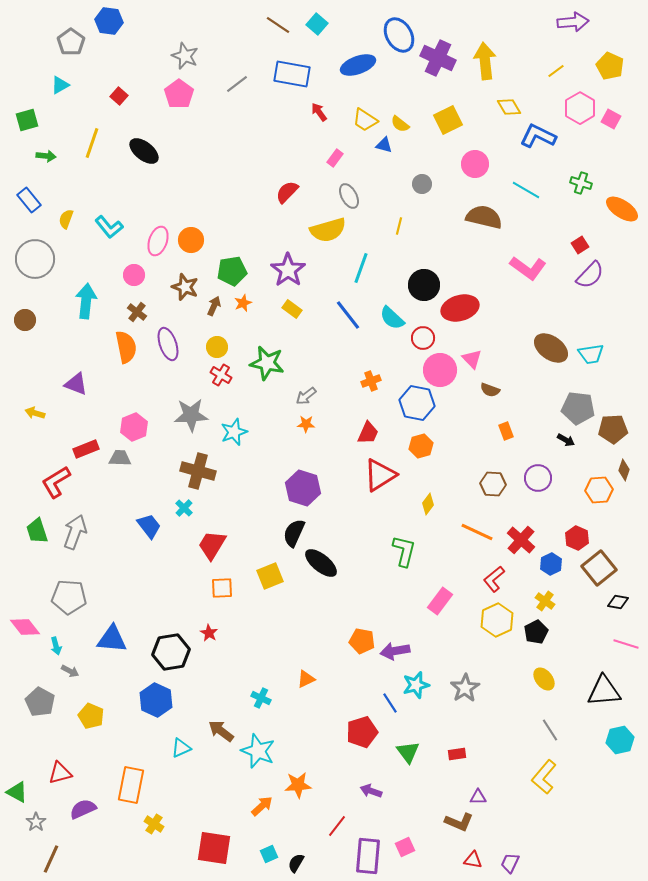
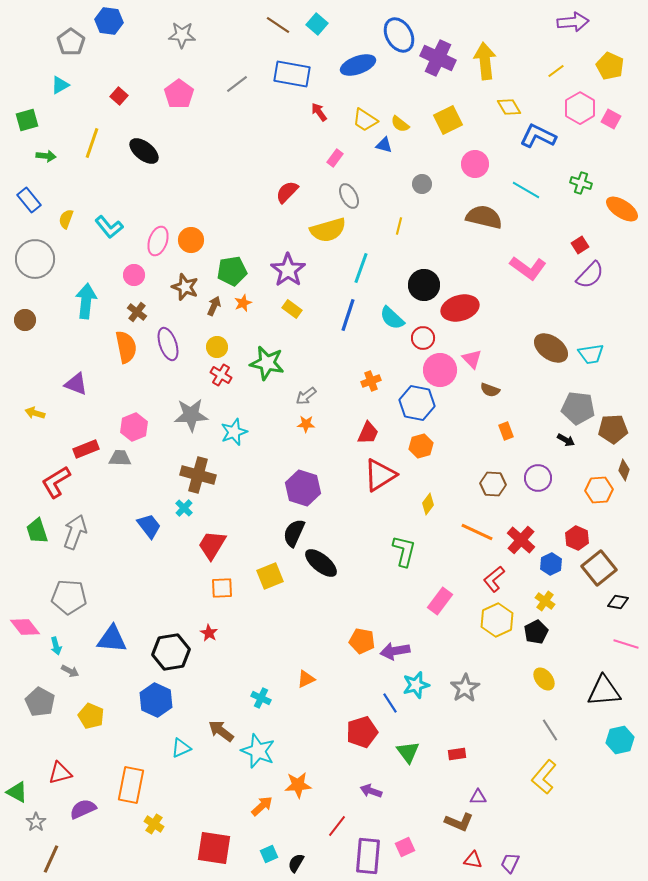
gray star at (185, 56): moved 3 px left, 21 px up; rotated 20 degrees counterclockwise
blue line at (348, 315): rotated 56 degrees clockwise
brown cross at (198, 471): moved 4 px down
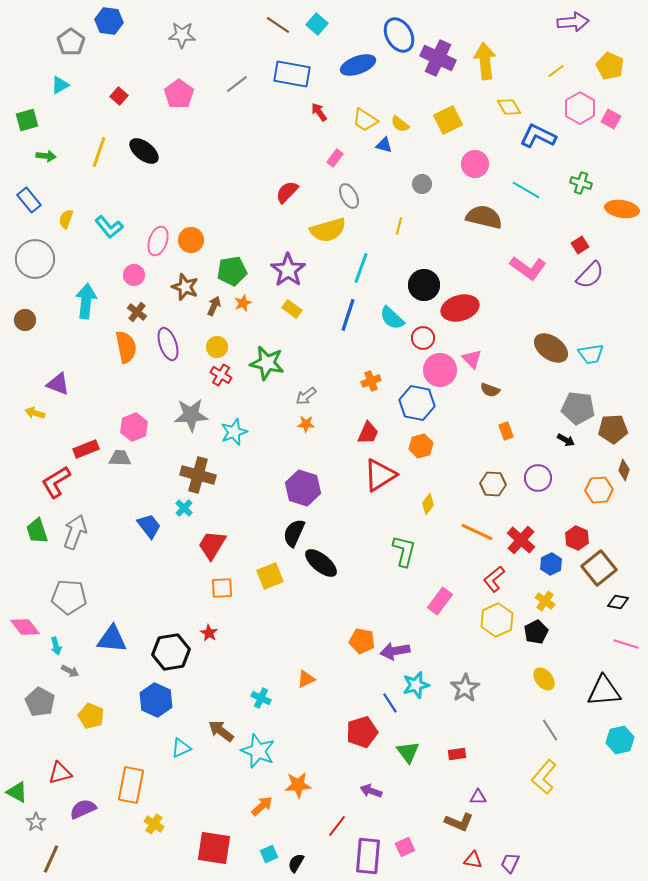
yellow line at (92, 143): moved 7 px right, 9 px down
orange ellipse at (622, 209): rotated 24 degrees counterclockwise
purple triangle at (76, 384): moved 18 px left
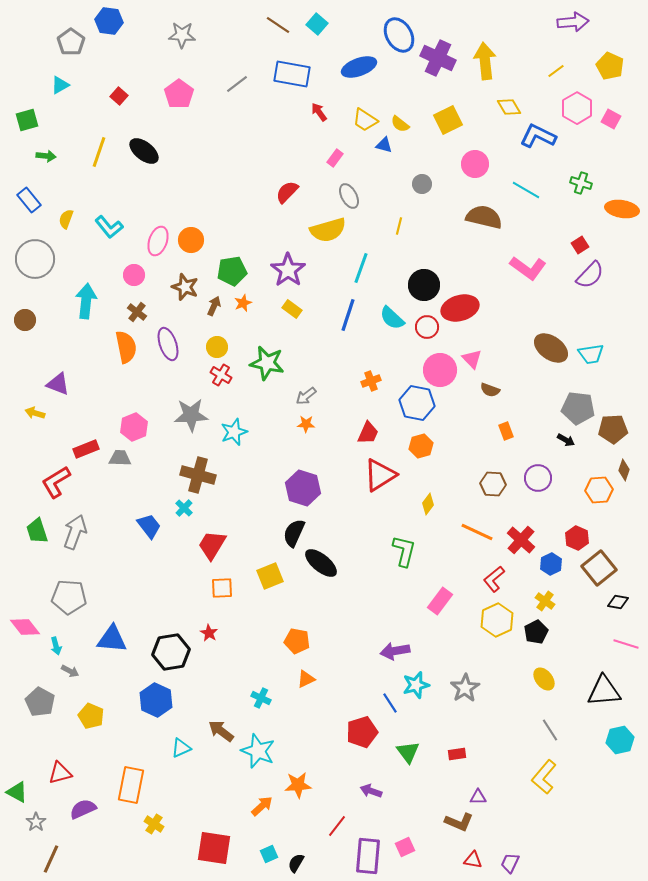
blue ellipse at (358, 65): moved 1 px right, 2 px down
pink hexagon at (580, 108): moved 3 px left
red circle at (423, 338): moved 4 px right, 11 px up
orange pentagon at (362, 641): moved 65 px left
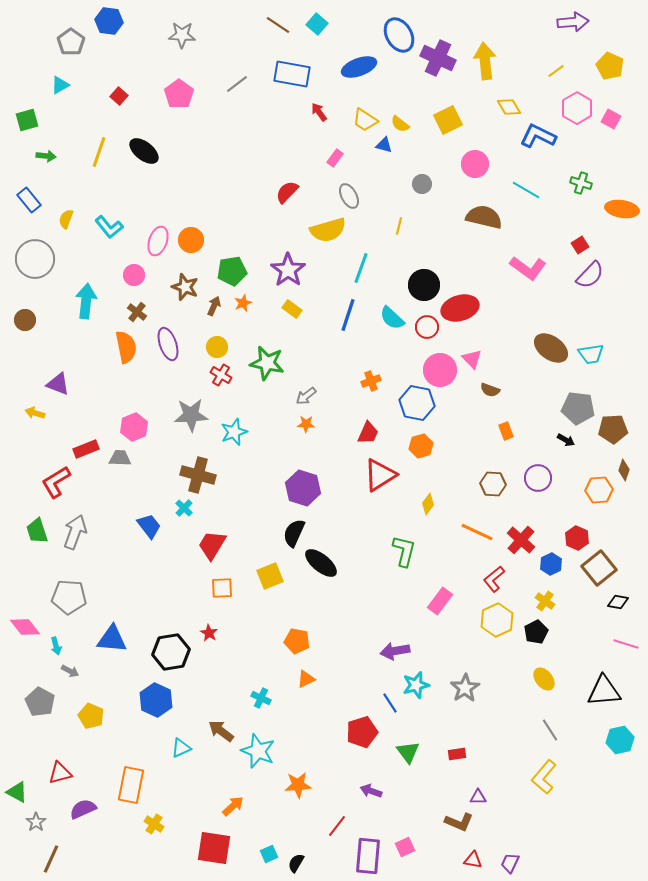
orange arrow at (262, 806): moved 29 px left
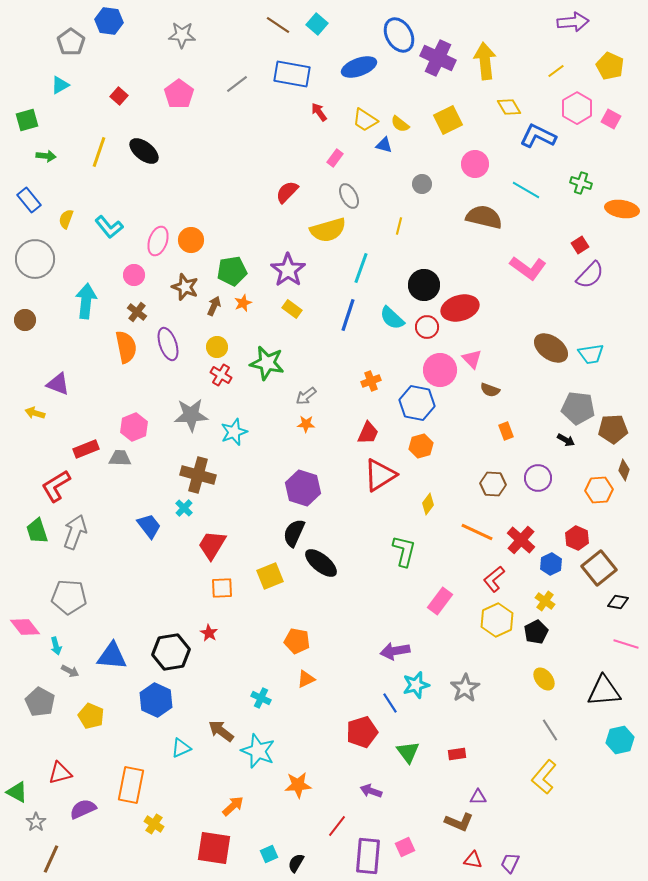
red L-shape at (56, 482): moved 4 px down
blue triangle at (112, 639): moved 17 px down
